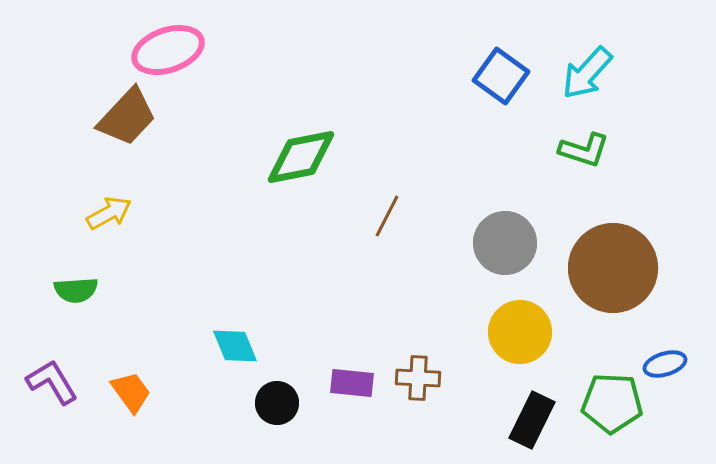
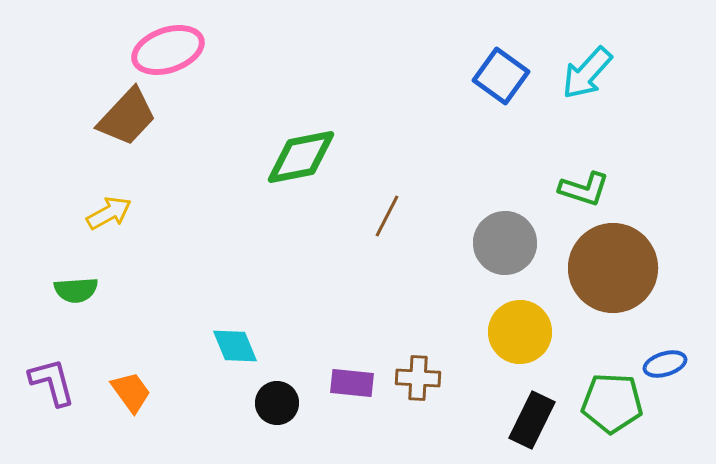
green L-shape: moved 39 px down
purple L-shape: rotated 16 degrees clockwise
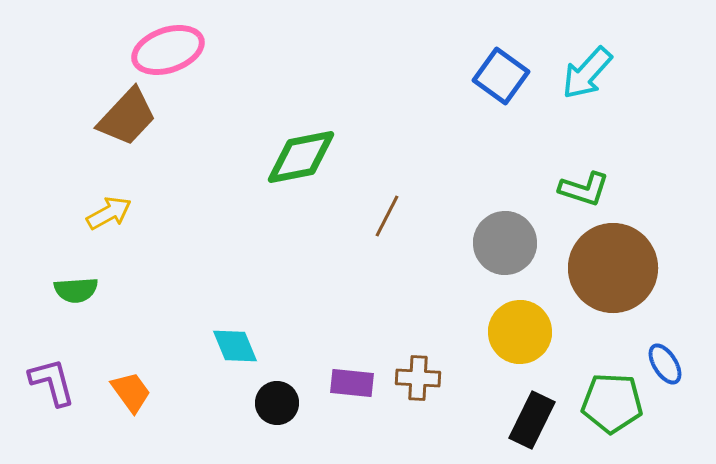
blue ellipse: rotated 75 degrees clockwise
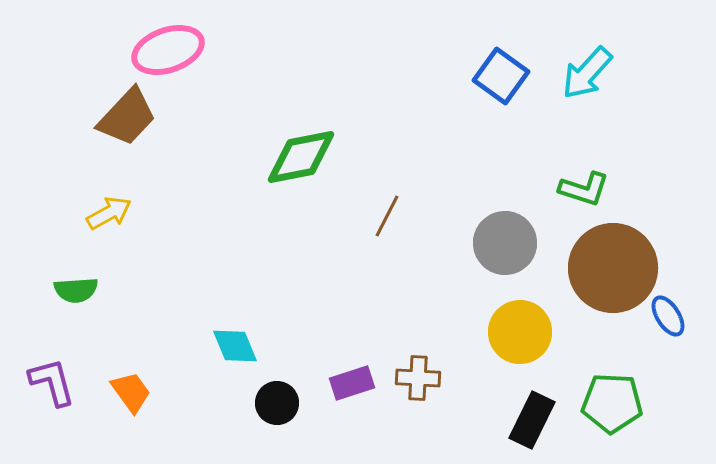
blue ellipse: moved 3 px right, 48 px up
purple rectangle: rotated 24 degrees counterclockwise
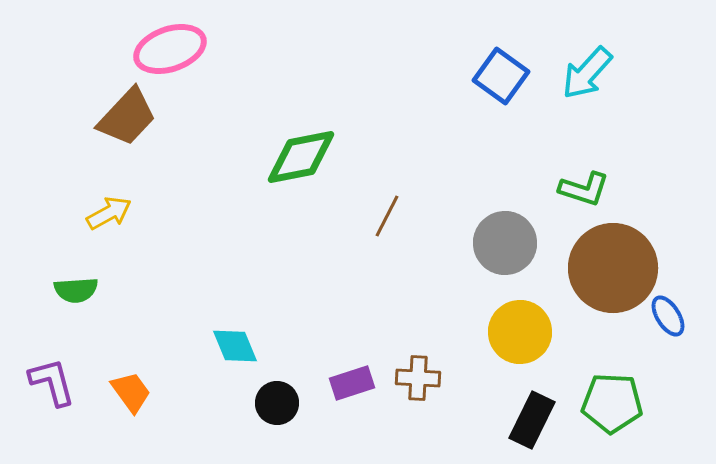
pink ellipse: moved 2 px right, 1 px up
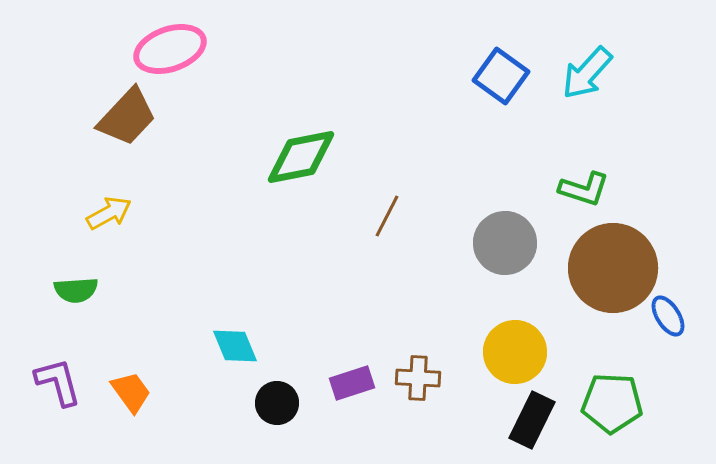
yellow circle: moved 5 px left, 20 px down
purple L-shape: moved 6 px right
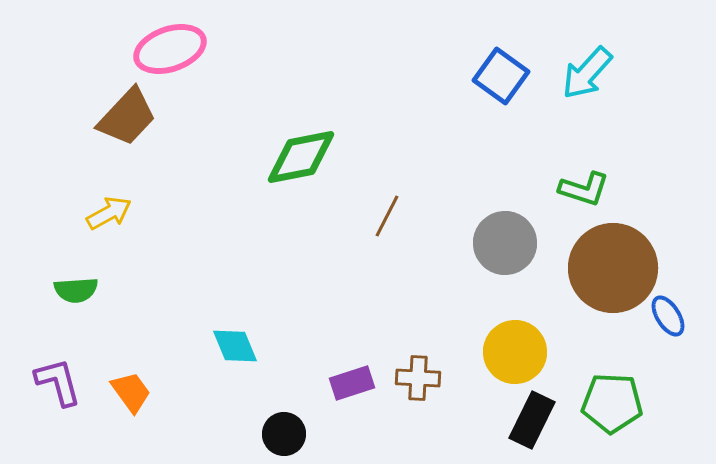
black circle: moved 7 px right, 31 px down
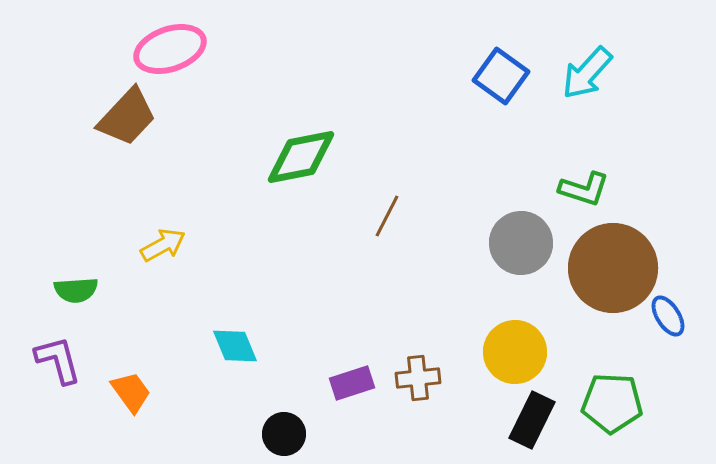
yellow arrow: moved 54 px right, 32 px down
gray circle: moved 16 px right
brown cross: rotated 9 degrees counterclockwise
purple L-shape: moved 22 px up
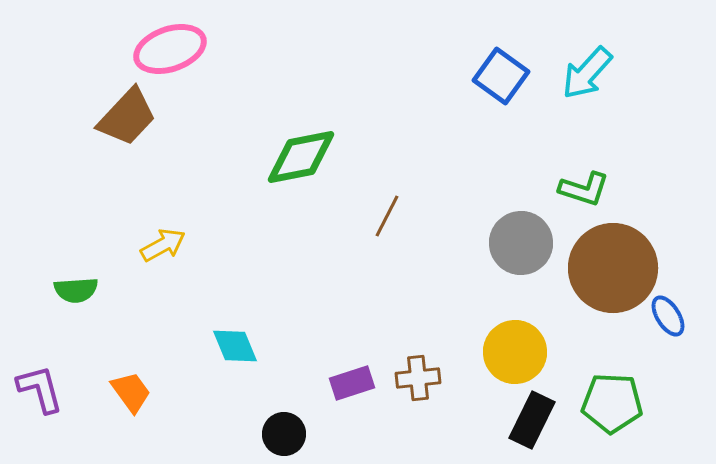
purple L-shape: moved 18 px left, 29 px down
